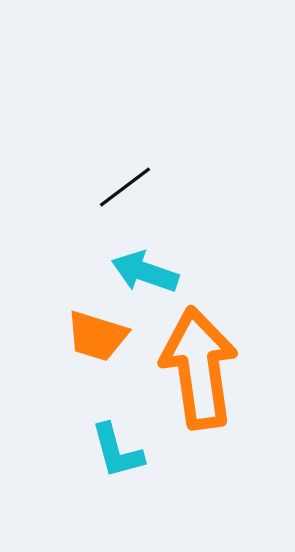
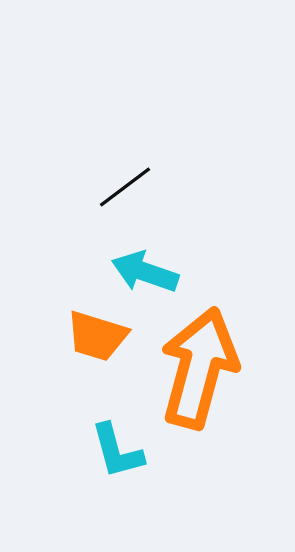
orange arrow: rotated 23 degrees clockwise
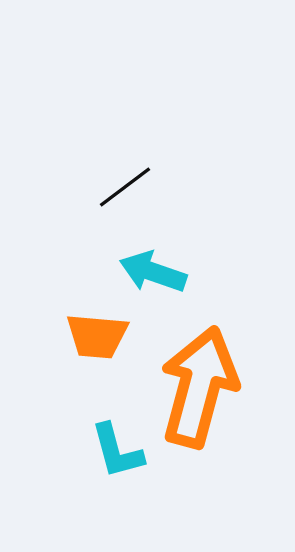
cyan arrow: moved 8 px right
orange trapezoid: rotated 12 degrees counterclockwise
orange arrow: moved 19 px down
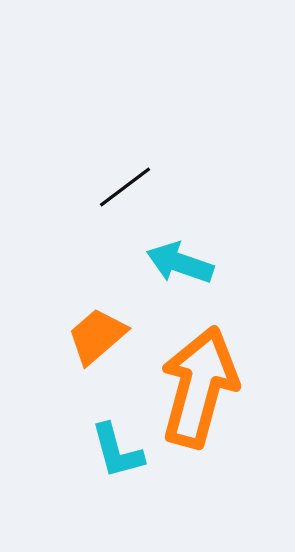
cyan arrow: moved 27 px right, 9 px up
orange trapezoid: rotated 134 degrees clockwise
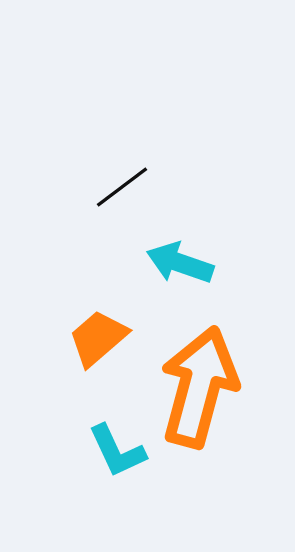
black line: moved 3 px left
orange trapezoid: moved 1 px right, 2 px down
cyan L-shape: rotated 10 degrees counterclockwise
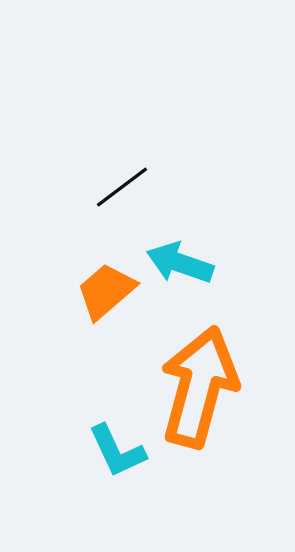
orange trapezoid: moved 8 px right, 47 px up
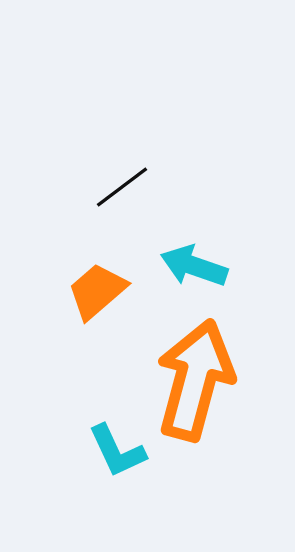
cyan arrow: moved 14 px right, 3 px down
orange trapezoid: moved 9 px left
orange arrow: moved 4 px left, 7 px up
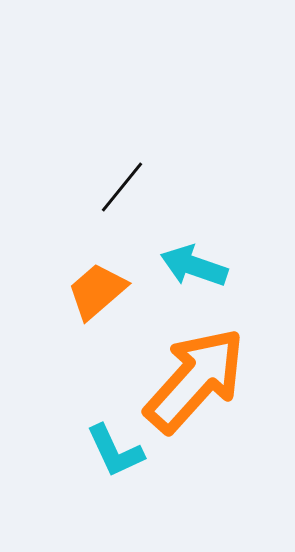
black line: rotated 14 degrees counterclockwise
orange arrow: rotated 27 degrees clockwise
cyan L-shape: moved 2 px left
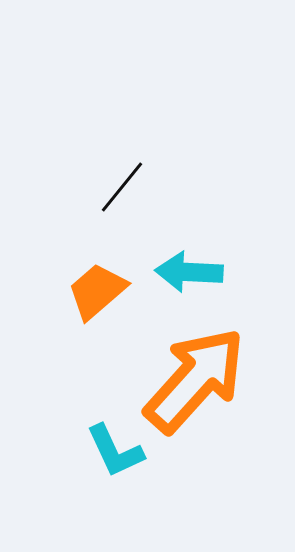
cyan arrow: moved 5 px left, 6 px down; rotated 16 degrees counterclockwise
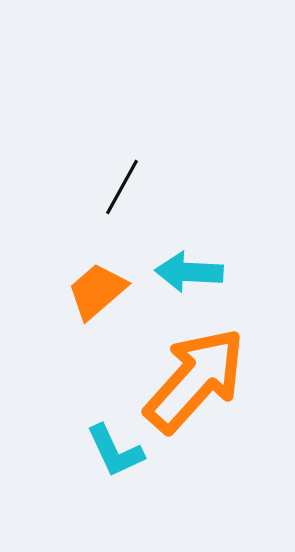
black line: rotated 10 degrees counterclockwise
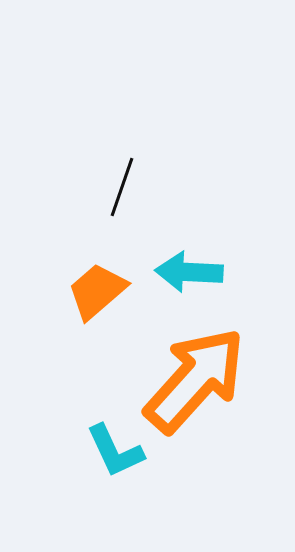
black line: rotated 10 degrees counterclockwise
